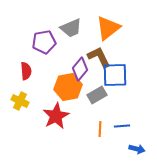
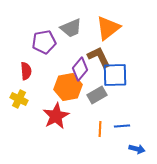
yellow cross: moved 1 px left, 2 px up
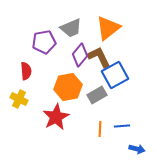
purple diamond: moved 14 px up
blue square: rotated 28 degrees counterclockwise
red star: moved 1 px down
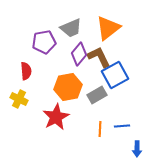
purple diamond: moved 1 px left, 1 px up
blue arrow: rotated 77 degrees clockwise
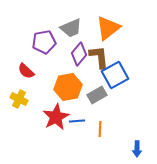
brown L-shape: rotated 20 degrees clockwise
red semicircle: rotated 138 degrees clockwise
blue line: moved 45 px left, 5 px up
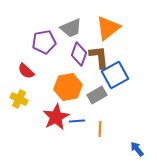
purple diamond: rotated 20 degrees counterclockwise
blue arrow: rotated 140 degrees clockwise
